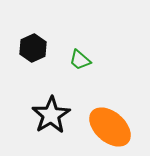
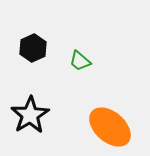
green trapezoid: moved 1 px down
black star: moved 21 px left
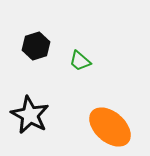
black hexagon: moved 3 px right, 2 px up; rotated 8 degrees clockwise
black star: rotated 12 degrees counterclockwise
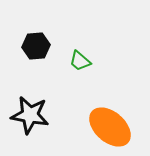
black hexagon: rotated 12 degrees clockwise
black star: rotated 18 degrees counterclockwise
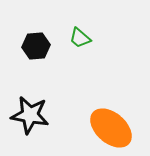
green trapezoid: moved 23 px up
orange ellipse: moved 1 px right, 1 px down
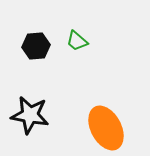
green trapezoid: moved 3 px left, 3 px down
orange ellipse: moved 5 px left; rotated 21 degrees clockwise
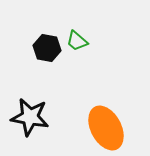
black hexagon: moved 11 px right, 2 px down; rotated 16 degrees clockwise
black star: moved 2 px down
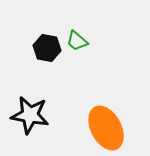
black star: moved 2 px up
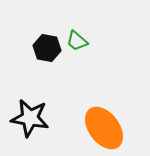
black star: moved 3 px down
orange ellipse: moved 2 px left; rotated 9 degrees counterclockwise
